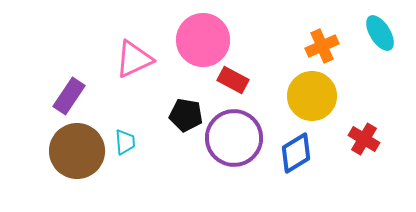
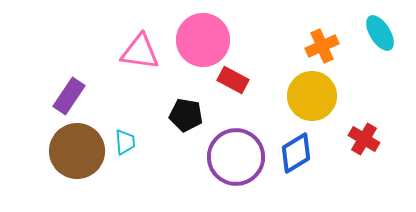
pink triangle: moved 6 px right, 7 px up; rotated 33 degrees clockwise
purple circle: moved 2 px right, 19 px down
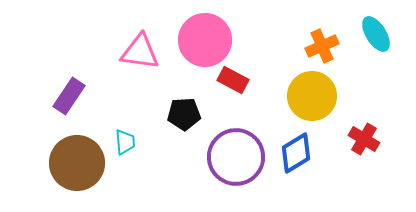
cyan ellipse: moved 4 px left, 1 px down
pink circle: moved 2 px right
black pentagon: moved 2 px left, 1 px up; rotated 12 degrees counterclockwise
brown circle: moved 12 px down
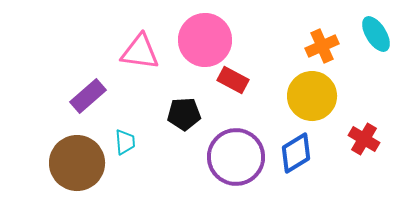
purple rectangle: moved 19 px right; rotated 15 degrees clockwise
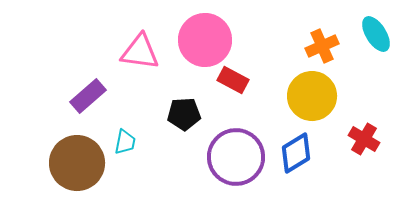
cyan trapezoid: rotated 16 degrees clockwise
